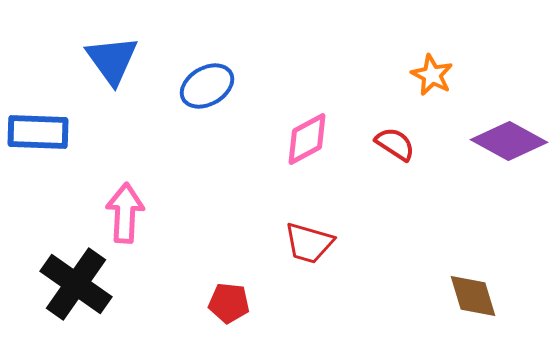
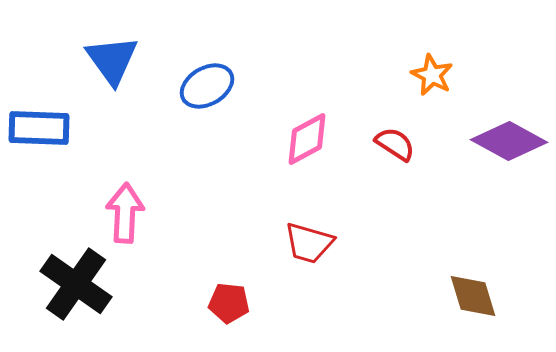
blue rectangle: moved 1 px right, 4 px up
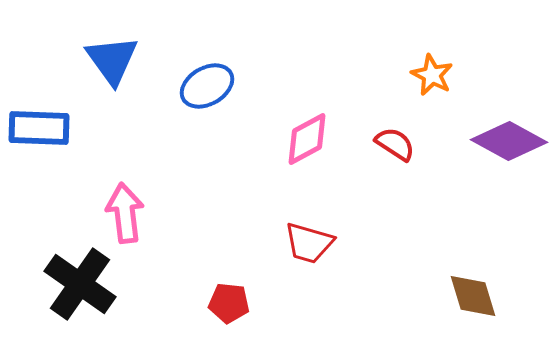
pink arrow: rotated 10 degrees counterclockwise
black cross: moved 4 px right
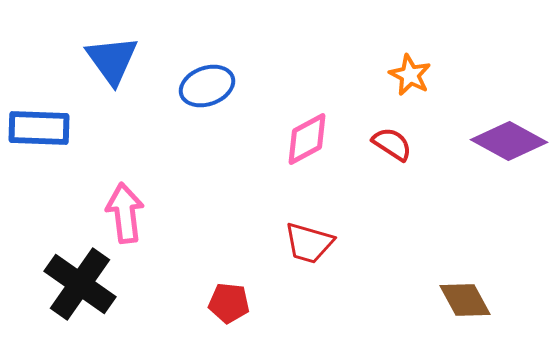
orange star: moved 22 px left
blue ellipse: rotated 10 degrees clockwise
red semicircle: moved 3 px left
brown diamond: moved 8 px left, 4 px down; rotated 12 degrees counterclockwise
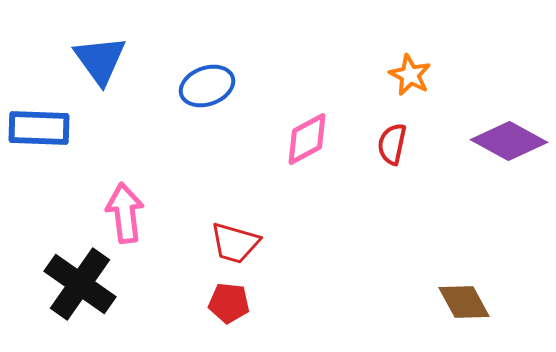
blue triangle: moved 12 px left
red semicircle: rotated 111 degrees counterclockwise
red trapezoid: moved 74 px left
brown diamond: moved 1 px left, 2 px down
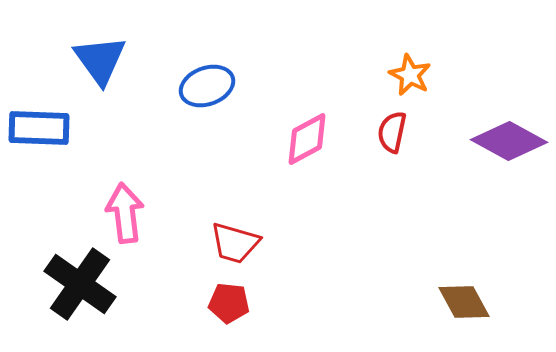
red semicircle: moved 12 px up
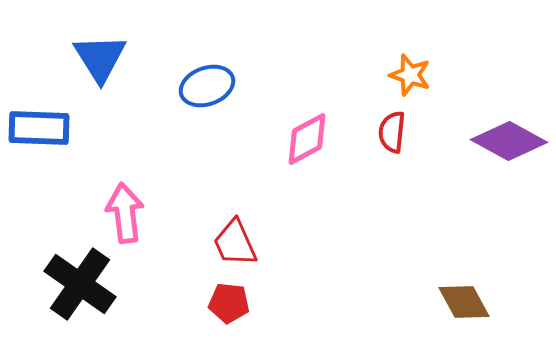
blue triangle: moved 2 px up; rotated 4 degrees clockwise
orange star: rotated 9 degrees counterclockwise
red semicircle: rotated 6 degrees counterclockwise
red trapezoid: rotated 50 degrees clockwise
